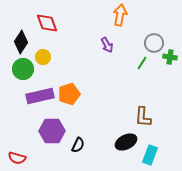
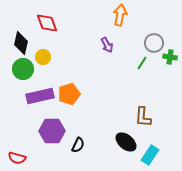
black diamond: moved 1 px down; rotated 20 degrees counterclockwise
black ellipse: rotated 65 degrees clockwise
cyan rectangle: rotated 12 degrees clockwise
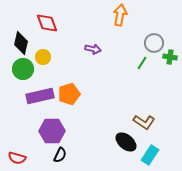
purple arrow: moved 14 px left, 4 px down; rotated 49 degrees counterclockwise
brown L-shape: moved 1 px right, 5 px down; rotated 60 degrees counterclockwise
black semicircle: moved 18 px left, 10 px down
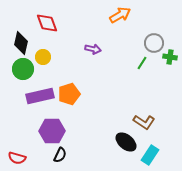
orange arrow: rotated 50 degrees clockwise
